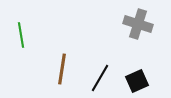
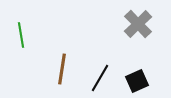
gray cross: rotated 28 degrees clockwise
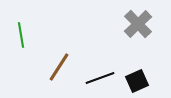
brown line: moved 3 px left, 2 px up; rotated 24 degrees clockwise
black line: rotated 40 degrees clockwise
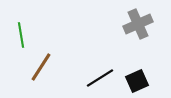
gray cross: rotated 20 degrees clockwise
brown line: moved 18 px left
black line: rotated 12 degrees counterclockwise
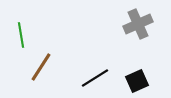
black line: moved 5 px left
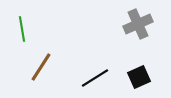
green line: moved 1 px right, 6 px up
black square: moved 2 px right, 4 px up
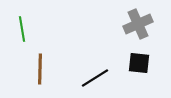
brown line: moved 1 px left, 2 px down; rotated 32 degrees counterclockwise
black square: moved 14 px up; rotated 30 degrees clockwise
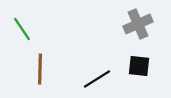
green line: rotated 25 degrees counterclockwise
black square: moved 3 px down
black line: moved 2 px right, 1 px down
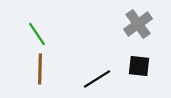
gray cross: rotated 12 degrees counterclockwise
green line: moved 15 px right, 5 px down
